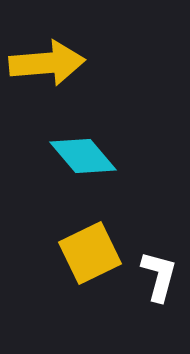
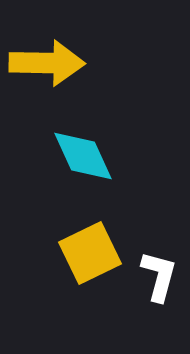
yellow arrow: rotated 6 degrees clockwise
cyan diamond: rotated 16 degrees clockwise
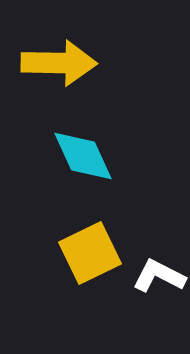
yellow arrow: moved 12 px right
white L-shape: rotated 78 degrees counterclockwise
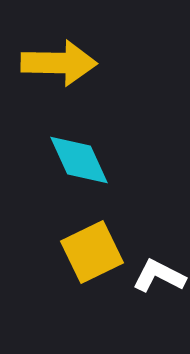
cyan diamond: moved 4 px left, 4 px down
yellow square: moved 2 px right, 1 px up
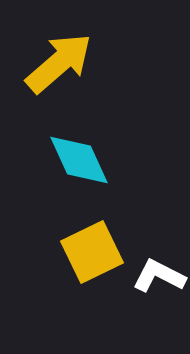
yellow arrow: rotated 42 degrees counterclockwise
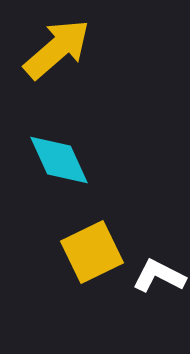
yellow arrow: moved 2 px left, 14 px up
cyan diamond: moved 20 px left
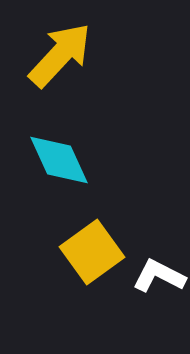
yellow arrow: moved 3 px right, 6 px down; rotated 6 degrees counterclockwise
yellow square: rotated 10 degrees counterclockwise
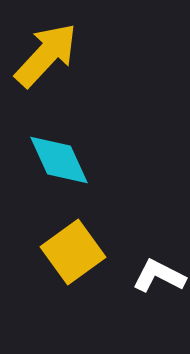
yellow arrow: moved 14 px left
yellow square: moved 19 px left
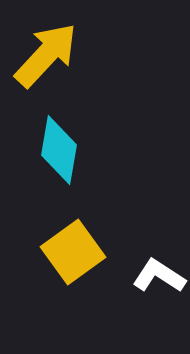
cyan diamond: moved 10 px up; rotated 34 degrees clockwise
white L-shape: rotated 6 degrees clockwise
